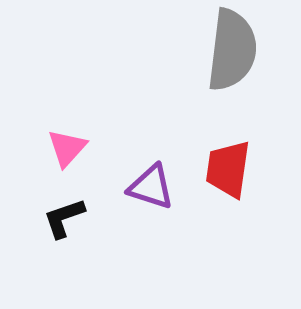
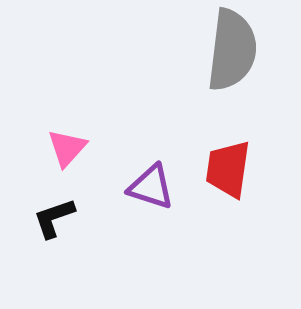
black L-shape: moved 10 px left
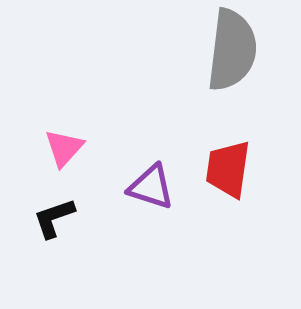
pink triangle: moved 3 px left
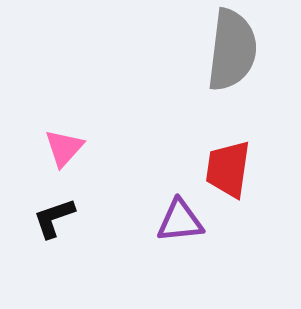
purple triangle: moved 29 px right, 34 px down; rotated 24 degrees counterclockwise
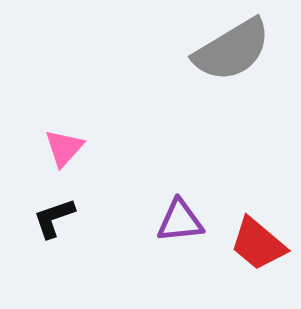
gray semicircle: rotated 52 degrees clockwise
red trapezoid: moved 30 px right, 75 px down; rotated 58 degrees counterclockwise
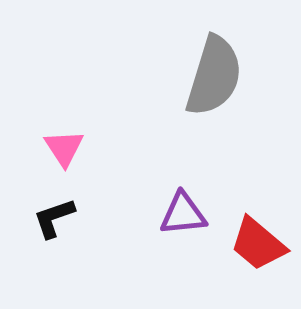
gray semicircle: moved 18 px left, 26 px down; rotated 42 degrees counterclockwise
pink triangle: rotated 15 degrees counterclockwise
purple triangle: moved 3 px right, 7 px up
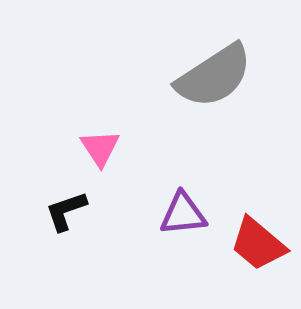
gray semicircle: rotated 40 degrees clockwise
pink triangle: moved 36 px right
black L-shape: moved 12 px right, 7 px up
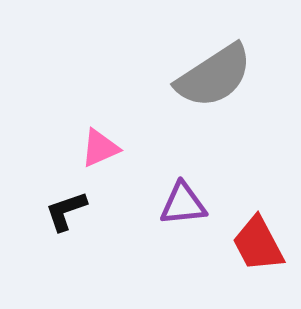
pink triangle: rotated 39 degrees clockwise
purple triangle: moved 10 px up
red trapezoid: rotated 22 degrees clockwise
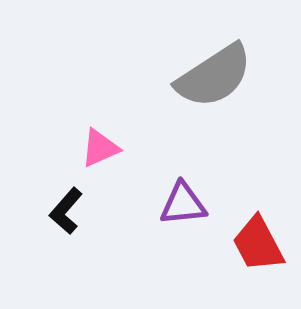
black L-shape: rotated 30 degrees counterclockwise
